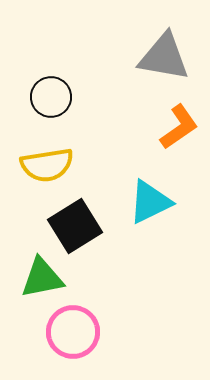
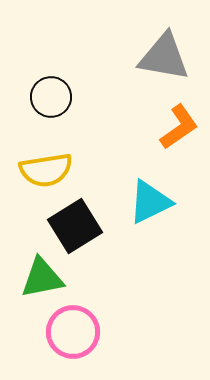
yellow semicircle: moved 1 px left, 5 px down
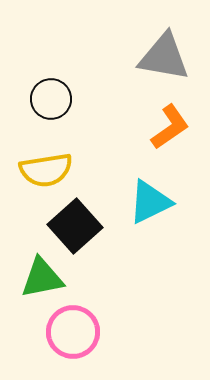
black circle: moved 2 px down
orange L-shape: moved 9 px left
black square: rotated 10 degrees counterclockwise
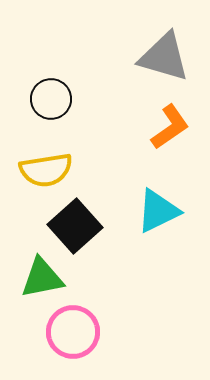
gray triangle: rotated 6 degrees clockwise
cyan triangle: moved 8 px right, 9 px down
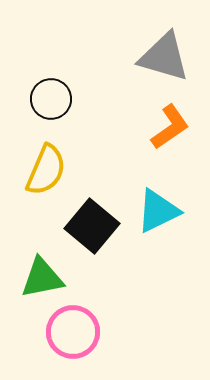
yellow semicircle: rotated 58 degrees counterclockwise
black square: moved 17 px right; rotated 8 degrees counterclockwise
